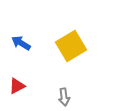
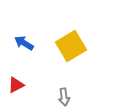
blue arrow: moved 3 px right
red triangle: moved 1 px left, 1 px up
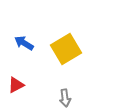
yellow square: moved 5 px left, 3 px down
gray arrow: moved 1 px right, 1 px down
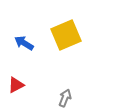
yellow square: moved 14 px up; rotated 8 degrees clockwise
gray arrow: rotated 150 degrees counterclockwise
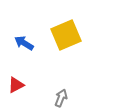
gray arrow: moved 4 px left
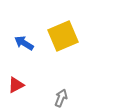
yellow square: moved 3 px left, 1 px down
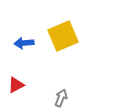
blue arrow: rotated 36 degrees counterclockwise
